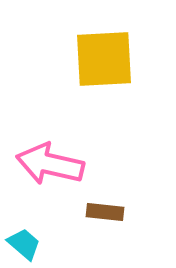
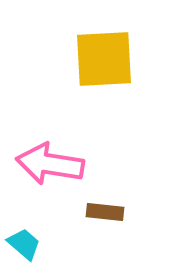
pink arrow: rotated 4 degrees counterclockwise
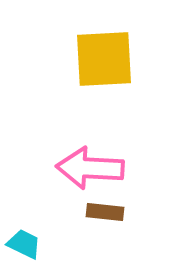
pink arrow: moved 40 px right, 4 px down; rotated 6 degrees counterclockwise
cyan trapezoid: rotated 15 degrees counterclockwise
